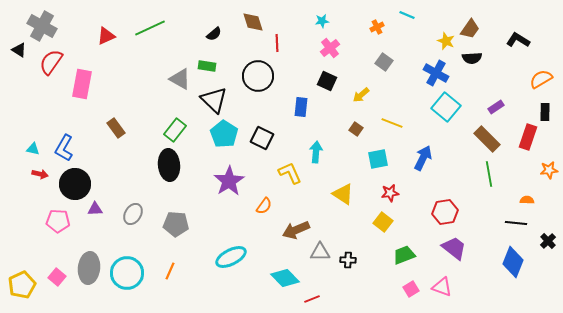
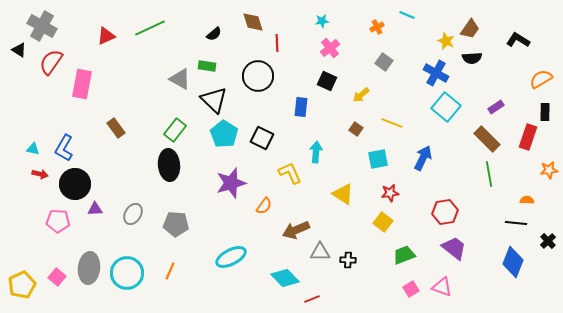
purple star at (229, 181): moved 2 px right, 2 px down; rotated 16 degrees clockwise
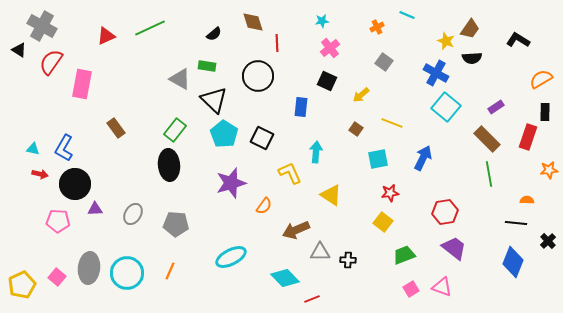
yellow triangle at (343, 194): moved 12 px left, 1 px down
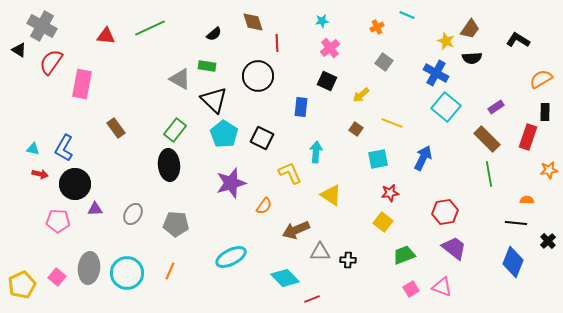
red triangle at (106, 36): rotated 30 degrees clockwise
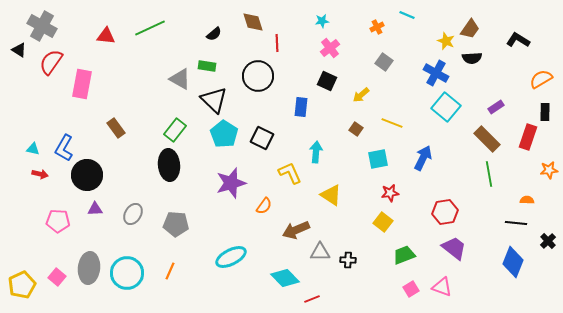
black circle at (75, 184): moved 12 px right, 9 px up
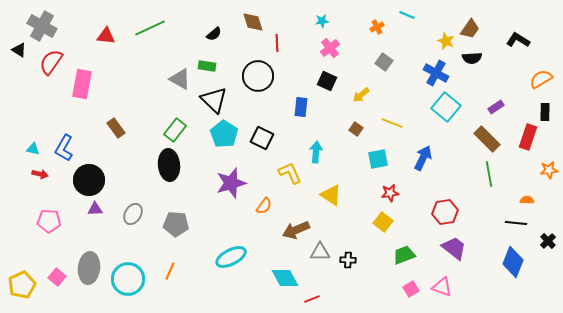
black circle at (87, 175): moved 2 px right, 5 px down
pink pentagon at (58, 221): moved 9 px left
cyan circle at (127, 273): moved 1 px right, 6 px down
cyan diamond at (285, 278): rotated 16 degrees clockwise
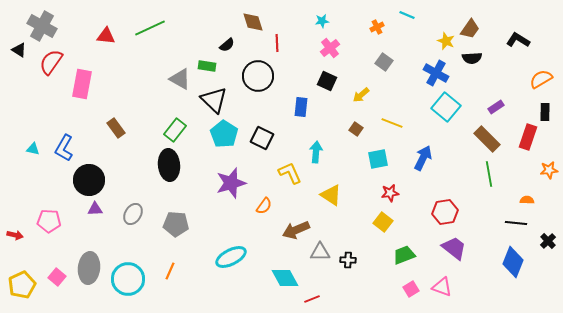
black semicircle at (214, 34): moved 13 px right, 11 px down
red arrow at (40, 174): moved 25 px left, 61 px down
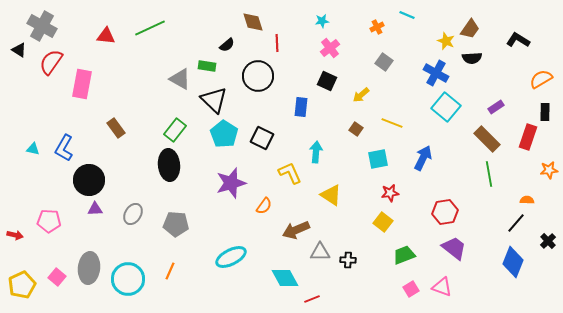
black line at (516, 223): rotated 55 degrees counterclockwise
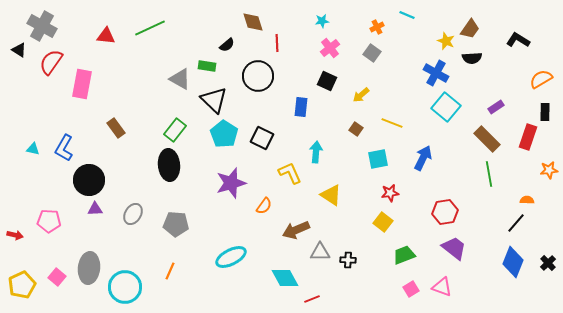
gray square at (384, 62): moved 12 px left, 9 px up
black cross at (548, 241): moved 22 px down
cyan circle at (128, 279): moved 3 px left, 8 px down
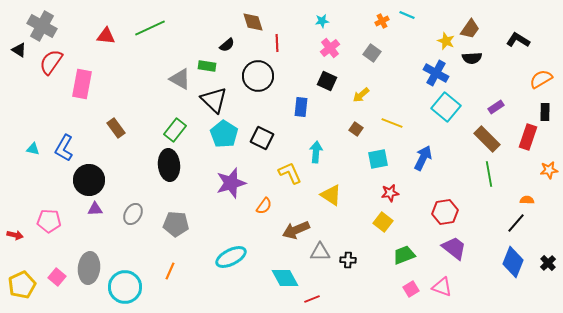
orange cross at (377, 27): moved 5 px right, 6 px up
